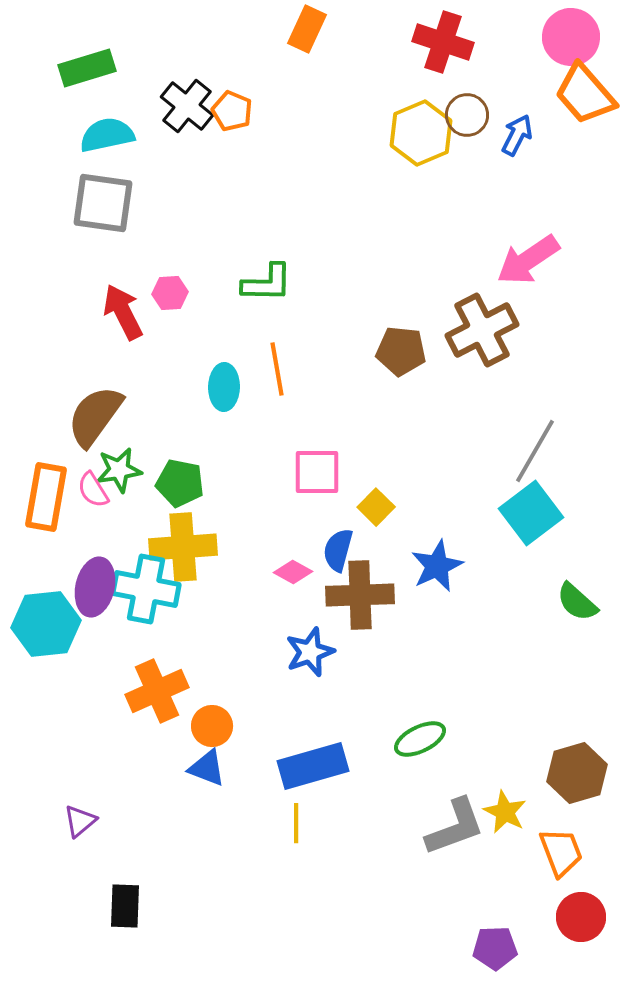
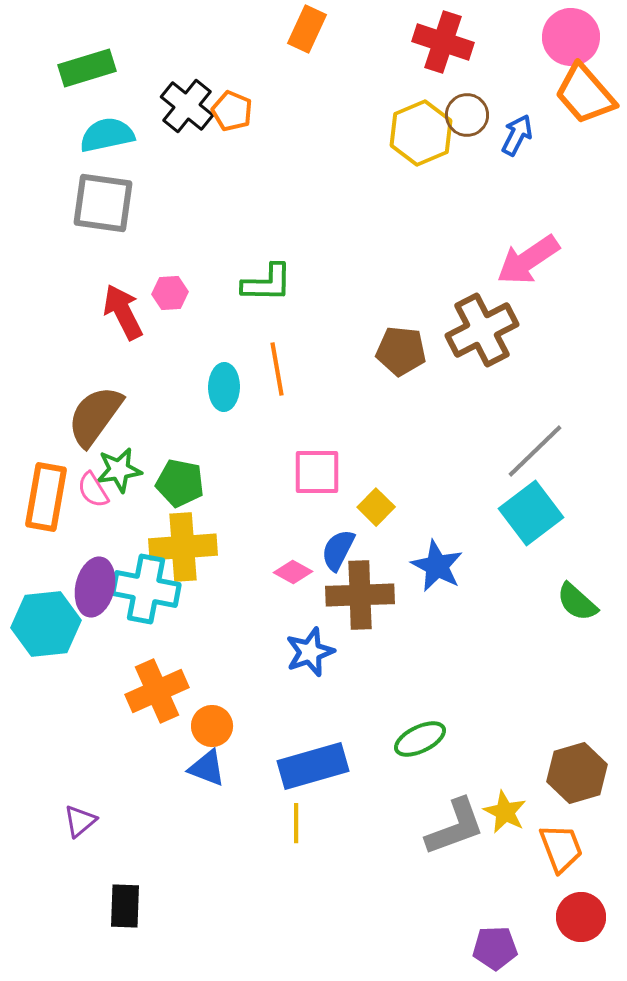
gray line at (535, 451): rotated 16 degrees clockwise
blue semicircle at (338, 550): rotated 12 degrees clockwise
blue star at (437, 566): rotated 20 degrees counterclockwise
orange trapezoid at (561, 852): moved 4 px up
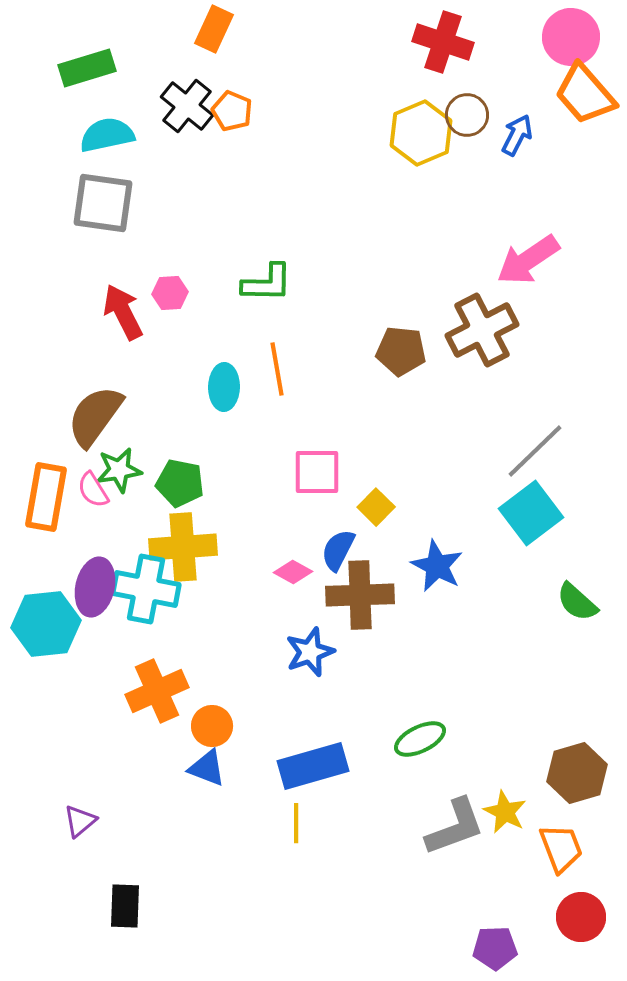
orange rectangle at (307, 29): moved 93 px left
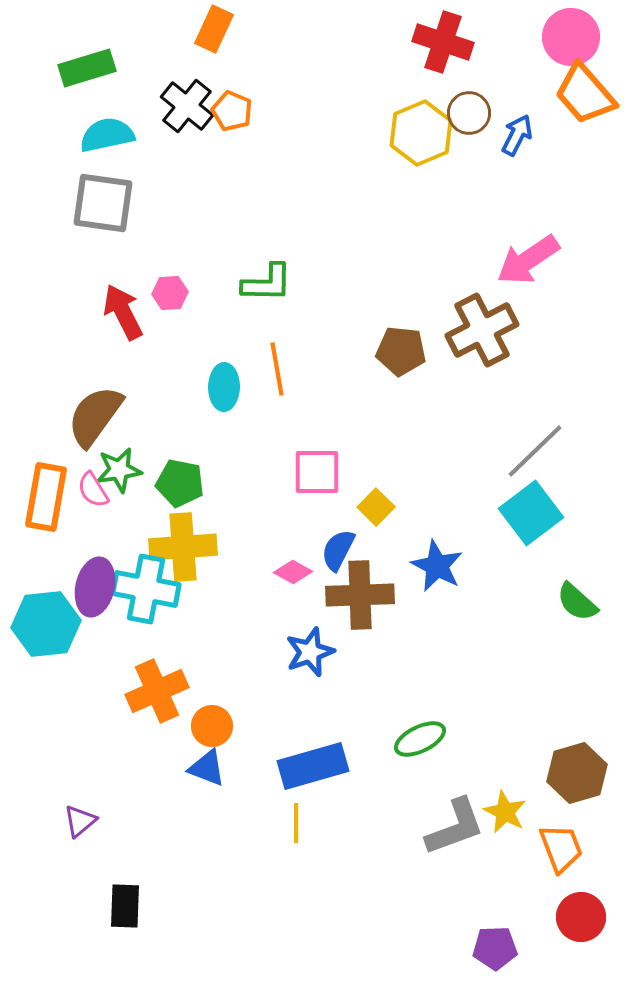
brown circle at (467, 115): moved 2 px right, 2 px up
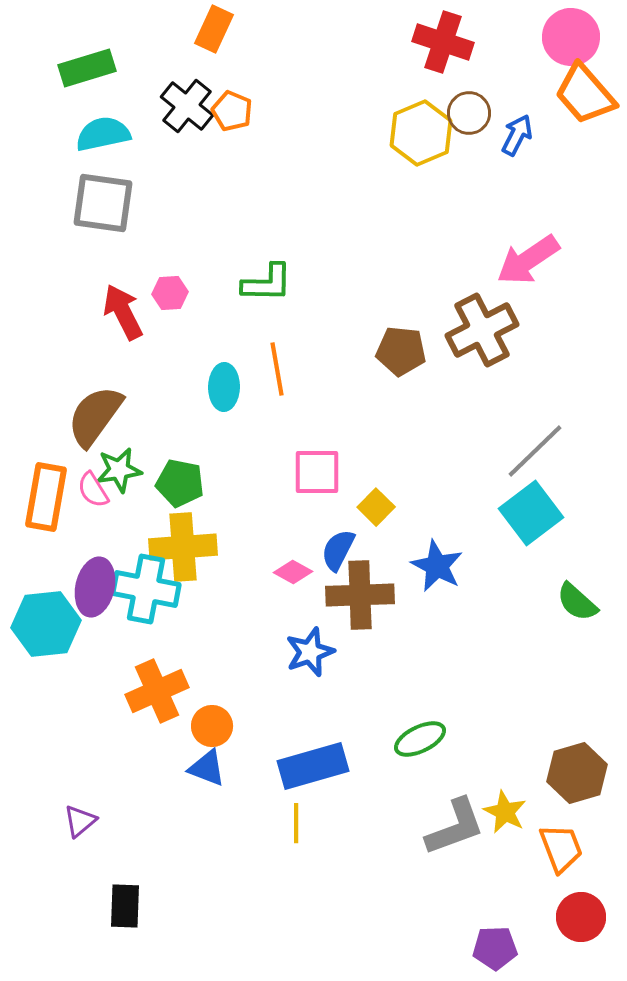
cyan semicircle at (107, 135): moved 4 px left, 1 px up
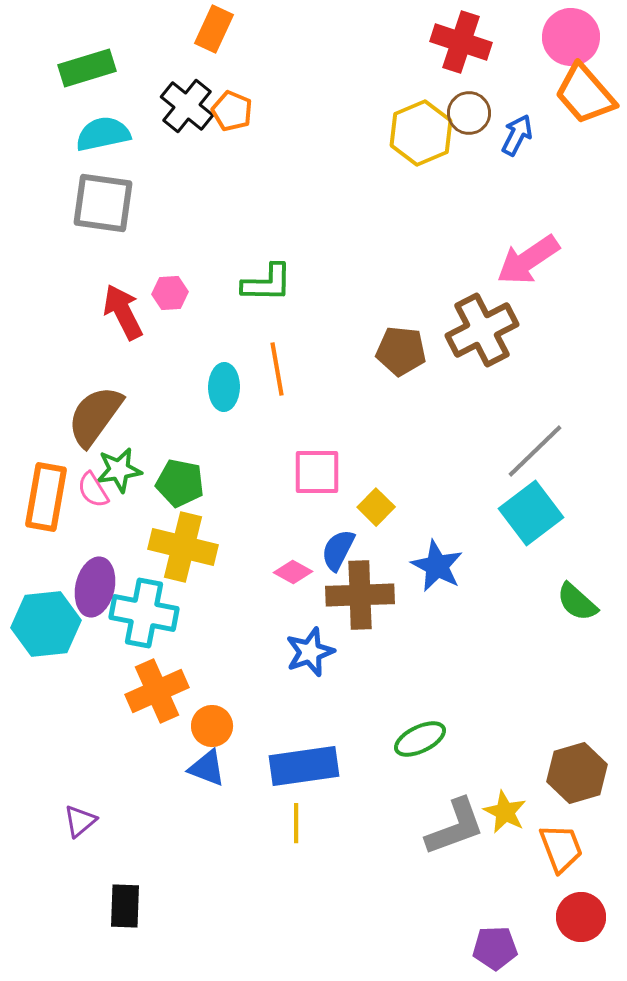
red cross at (443, 42): moved 18 px right
yellow cross at (183, 547): rotated 18 degrees clockwise
cyan cross at (146, 589): moved 2 px left, 24 px down
blue rectangle at (313, 766): moved 9 px left; rotated 8 degrees clockwise
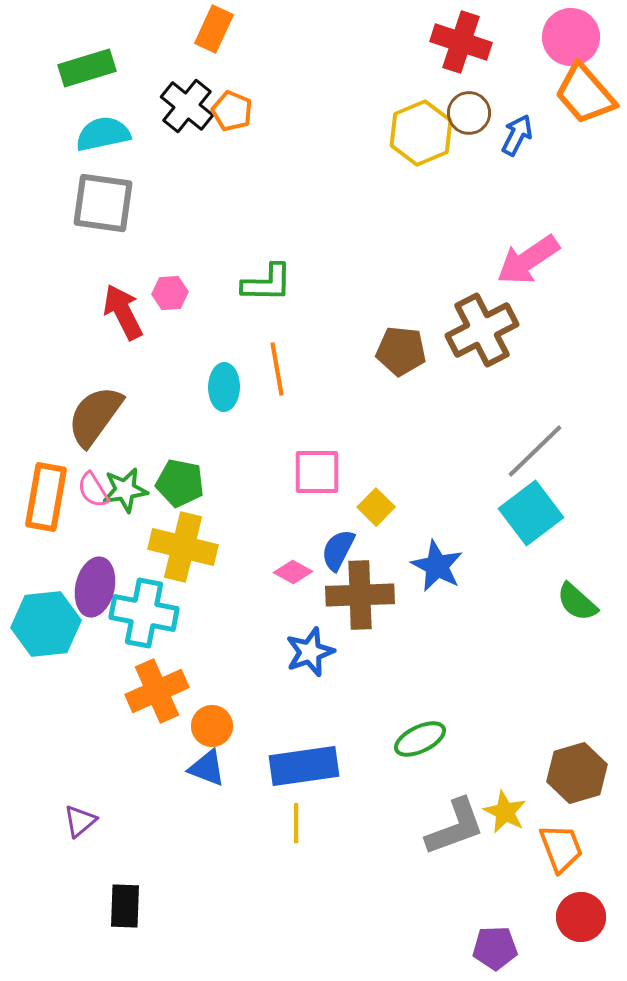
green star at (119, 470): moved 6 px right, 20 px down
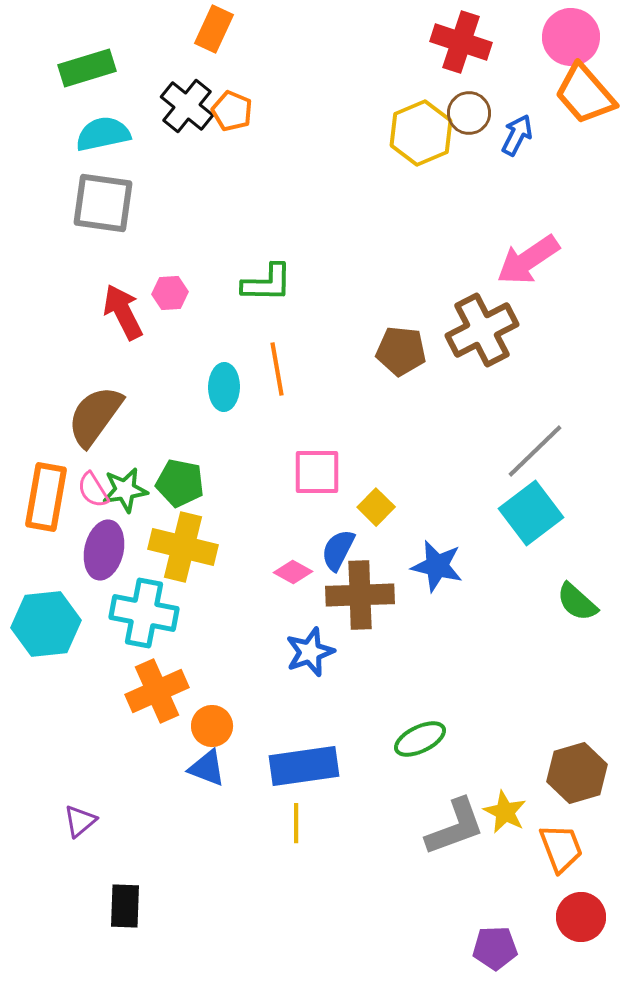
blue star at (437, 566): rotated 14 degrees counterclockwise
purple ellipse at (95, 587): moved 9 px right, 37 px up
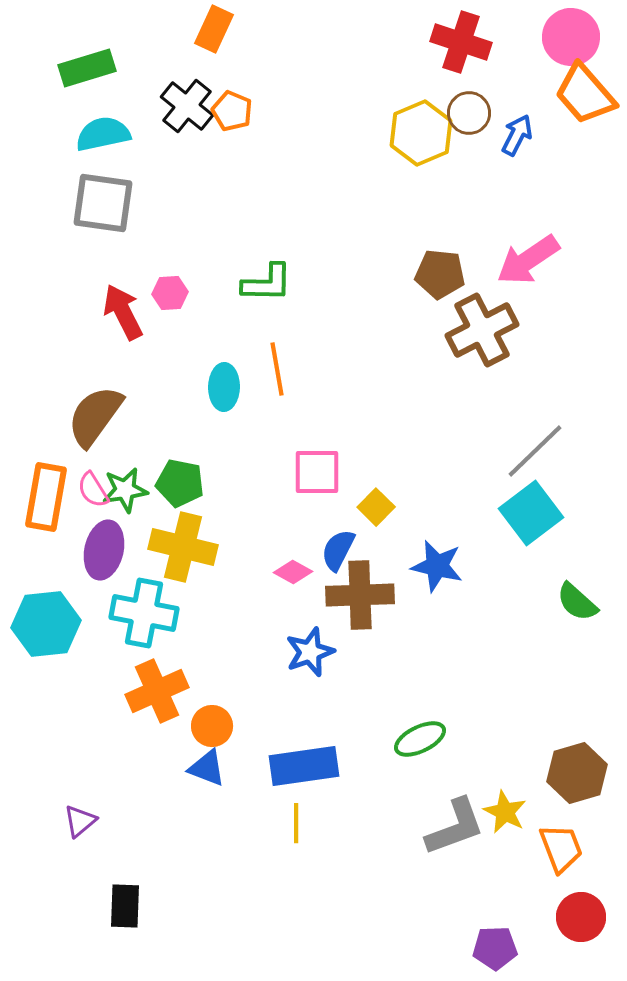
brown pentagon at (401, 351): moved 39 px right, 77 px up
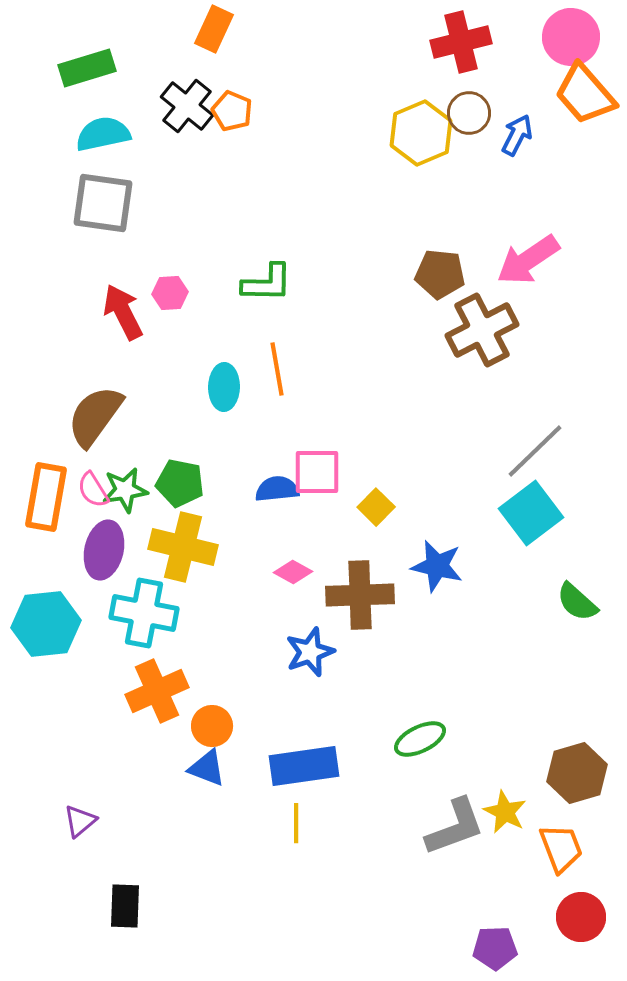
red cross at (461, 42): rotated 32 degrees counterclockwise
blue semicircle at (338, 550): moved 61 px left, 61 px up; rotated 57 degrees clockwise
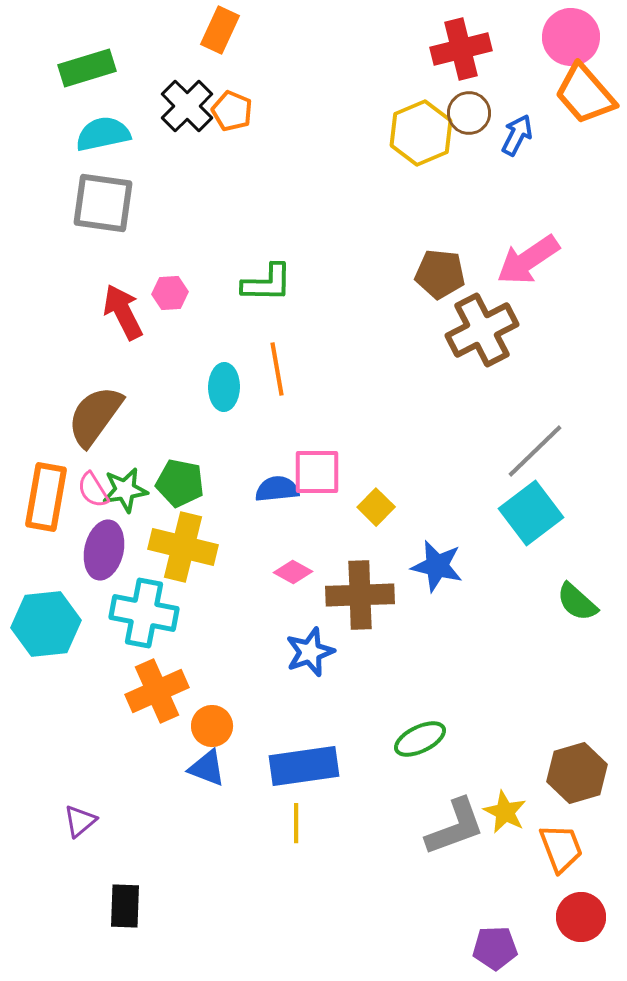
orange rectangle at (214, 29): moved 6 px right, 1 px down
red cross at (461, 42): moved 7 px down
black cross at (187, 106): rotated 6 degrees clockwise
